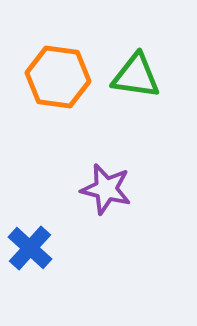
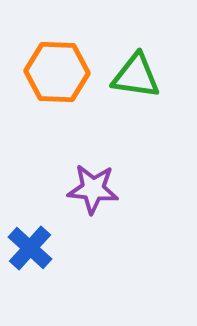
orange hexagon: moved 1 px left, 5 px up; rotated 6 degrees counterclockwise
purple star: moved 13 px left; rotated 9 degrees counterclockwise
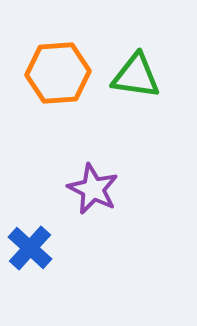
orange hexagon: moved 1 px right, 1 px down; rotated 6 degrees counterclockwise
purple star: rotated 21 degrees clockwise
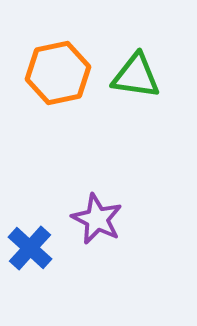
orange hexagon: rotated 8 degrees counterclockwise
purple star: moved 4 px right, 30 px down
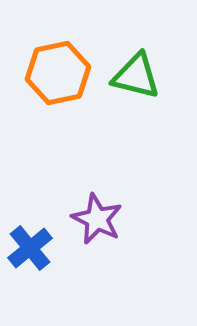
green triangle: rotated 6 degrees clockwise
blue cross: rotated 9 degrees clockwise
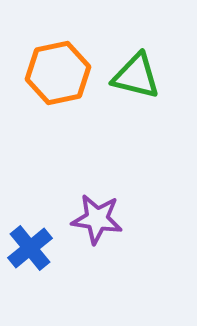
purple star: rotated 18 degrees counterclockwise
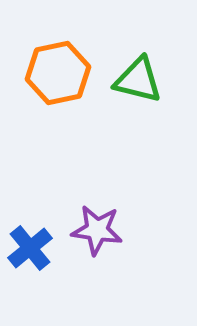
green triangle: moved 2 px right, 4 px down
purple star: moved 11 px down
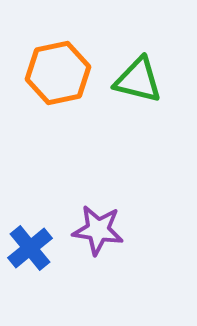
purple star: moved 1 px right
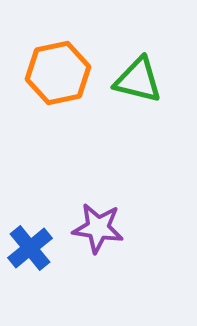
purple star: moved 2 px up
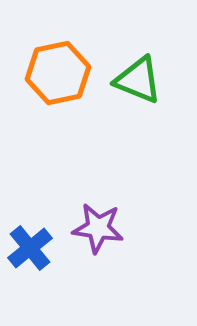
green triangle: rotated 8 degrees clockwise
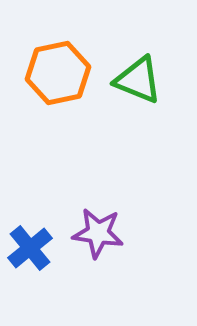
purple star: moved 5 px down
